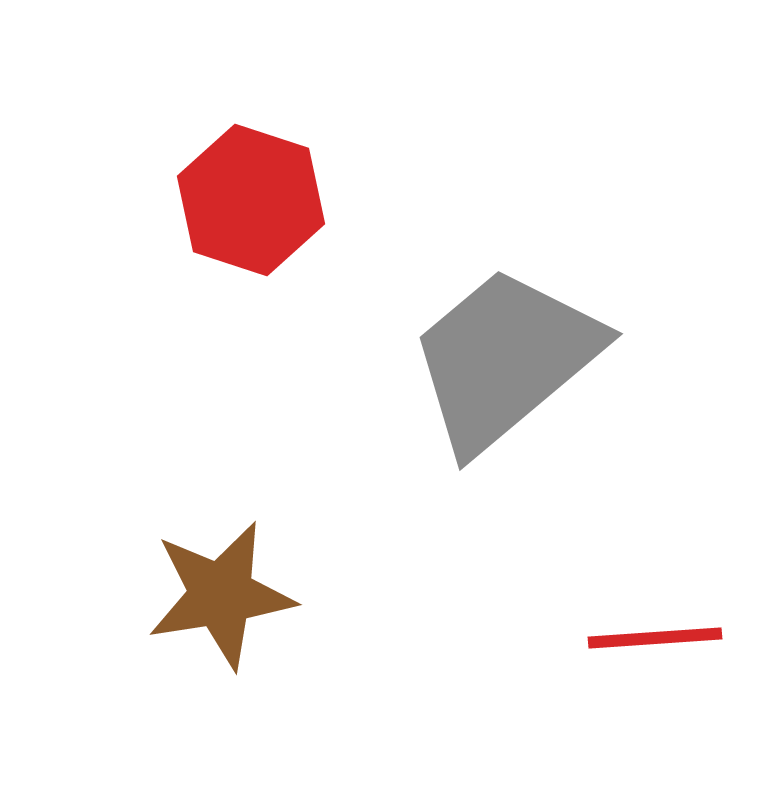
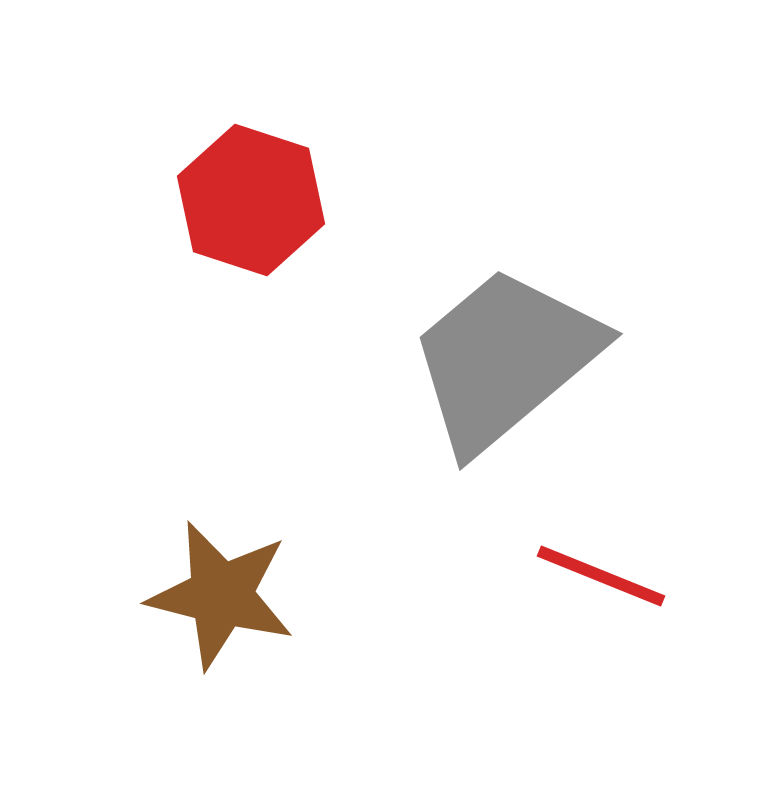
brown star: rotated 23 degrees clockwise
red line: moved 54 px left, 62 px up; rotated 26 degrees clockwise
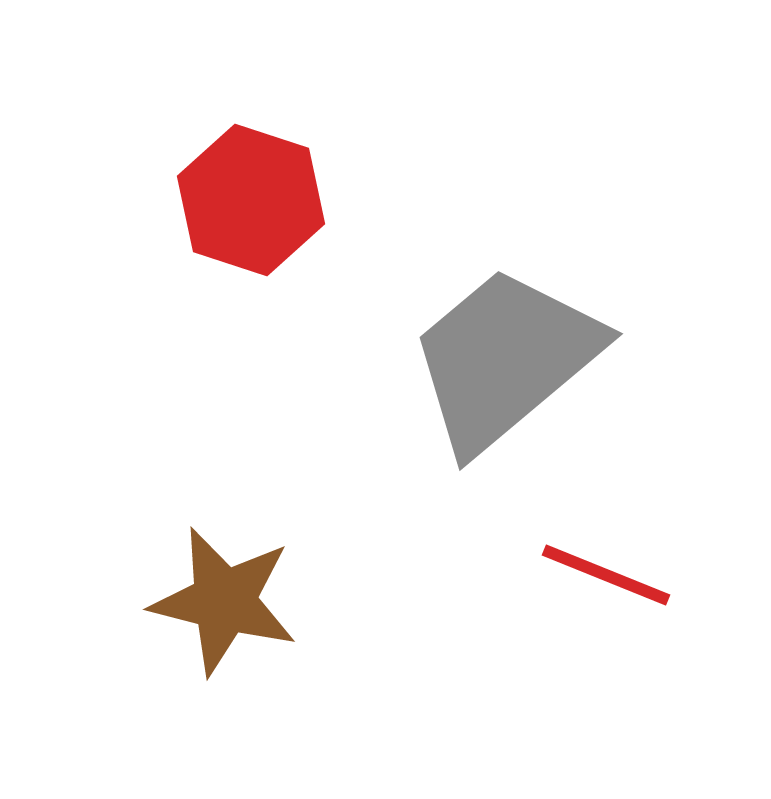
red line: moved 5 px right, 1 px up
brown star: moved 3 px right, 6 px down
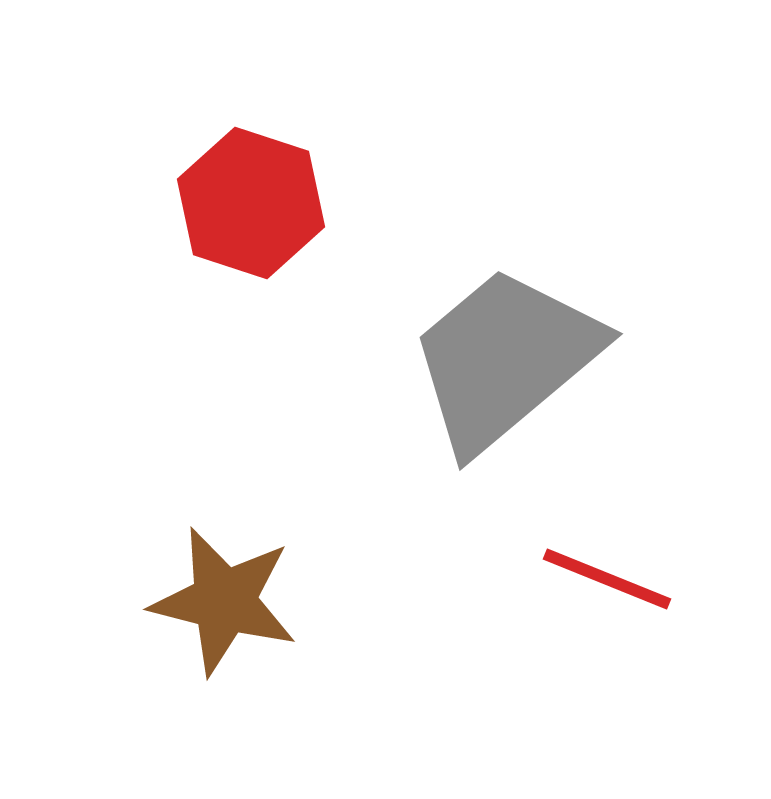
red hexagon: moved 3 px down
red line: moved 1 px right, 4 px down
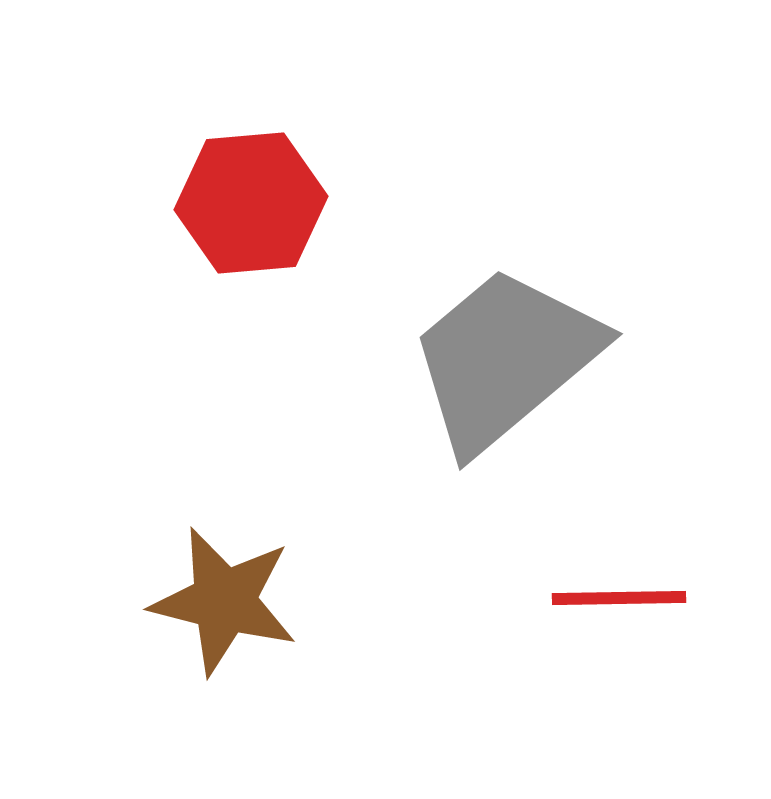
red hexagon: rotated 23 degrees counterclockwise
red line: moved 12 px right, 19 px down; rotated 23 degrees counterclockwise
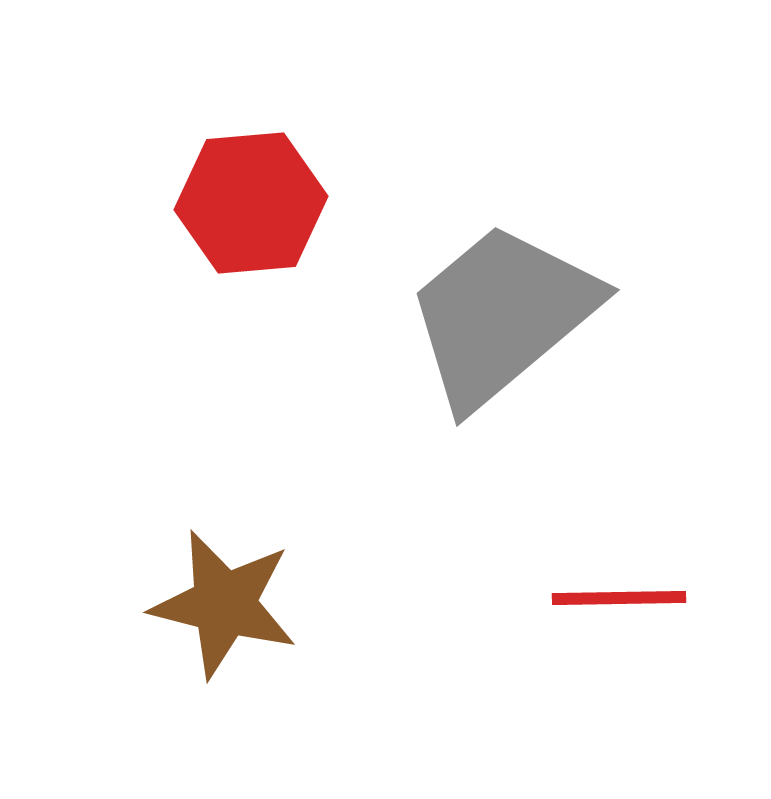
gray trapezoid: moved 3 px left, 44 px up
brown star: moved 3 px down
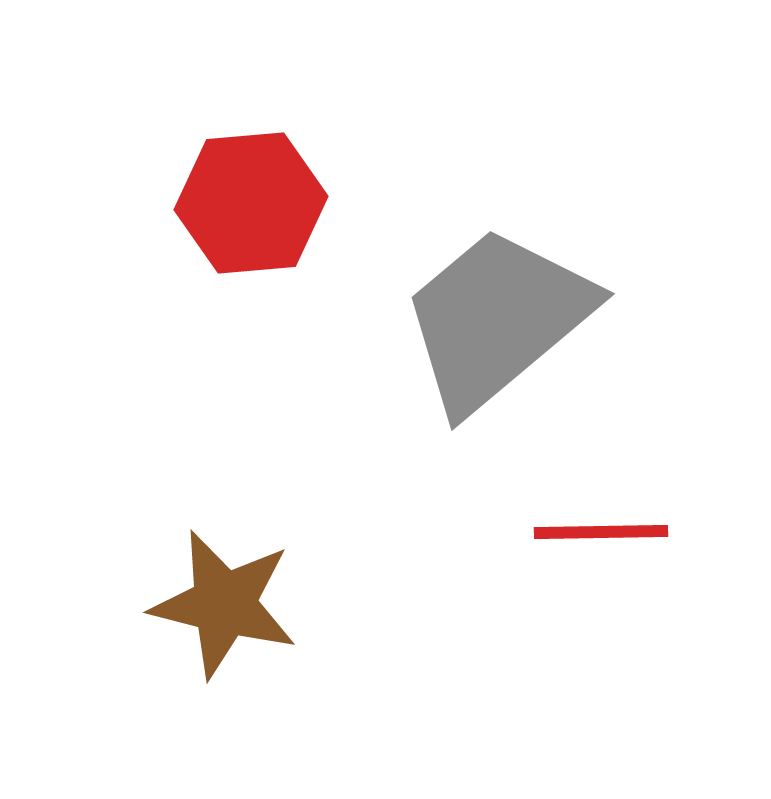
gray trapezoid: moved 5 px left, 4 px down
red line: moved 18 px left, 66 px up
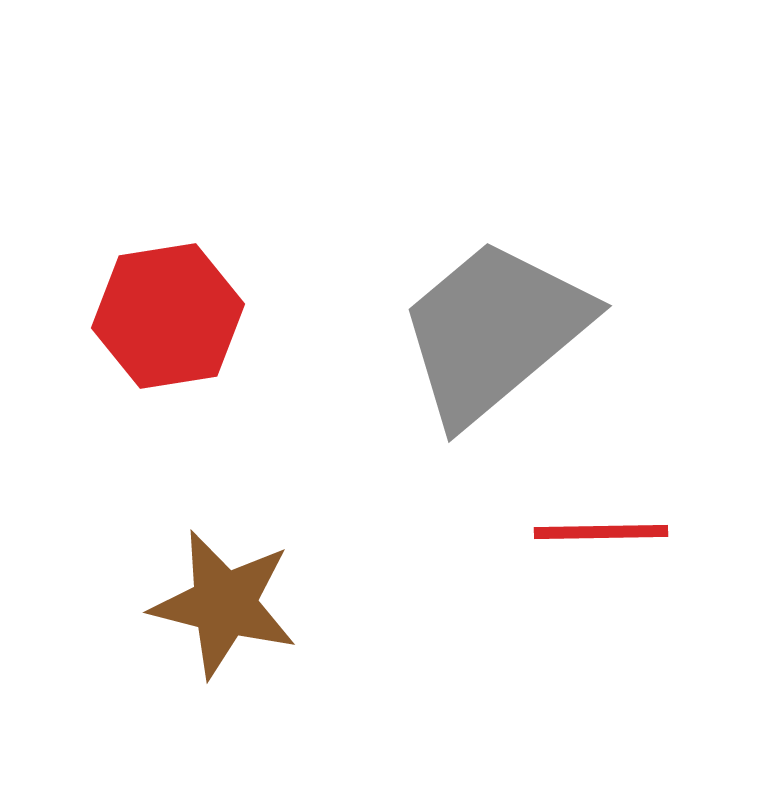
red hexagon: moved 83 px left, 113 px down; rotated 4 degrees counterclockwise
gray trapezoid: moved 3 px left, 12 px down
